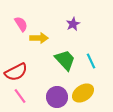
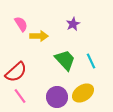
yellow arrow: moved 2 px up
red semicircle: rotated 15 degrees counterclockwise
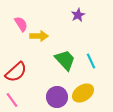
purple star: moved 5 px right, 9 px up
pink line: moved 8 px left, 4 px down
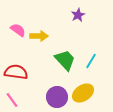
pink semicircle: moved 3 px left, 6 px down; rotated 21 degrees counterclockwise
cyan line: rotated 56 degrees clockwise
red semicircle: rotated 130 degrees counterclockwise
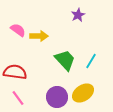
red semicircle: moved 1 px left
pink line: moved 6 px right, 2 px up
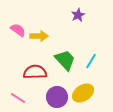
red semicircle: moved 20 px right; rotated 10 degrees counterclockwise
pink line: rotated 21 degrees counterclockwise
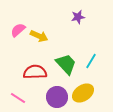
purple star: moved 2 px down; rotated 16 degrees clockwise
pink semicircle: rotated 77 degrees counterclockwise
yellow arrow: rotated 24 degrees clockwise
green trapezoid: moved 1 px right, 4 px down
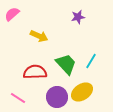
pink semicircle: moved 6 px left, 16 px up
yellow ellipse: moved 1 px left, 1 px up
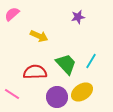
pink line: moved 6 px left, 4 px up
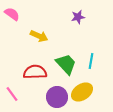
pink semicircle: rotated 77 degrees clockwise
cyan line: rotated 21 degrees counterclockwise
pink line: rotated 21 degrees clockwise
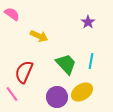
purple star: moved 10 px right, 5 px down; rotated 24 degrees counterclockwise
red semicircle: moved 11 px left; rotated 65 degrees counterclockwise
